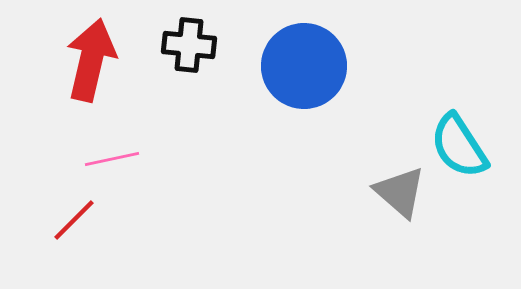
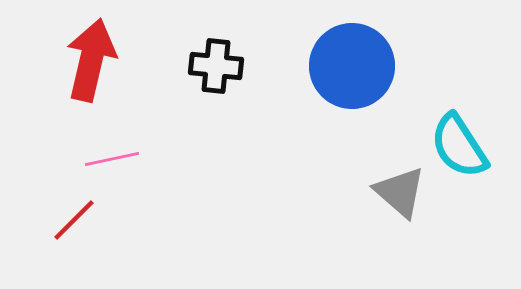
black cross: moved 27 px right, 21 px down
blue circle: moved 48 px right
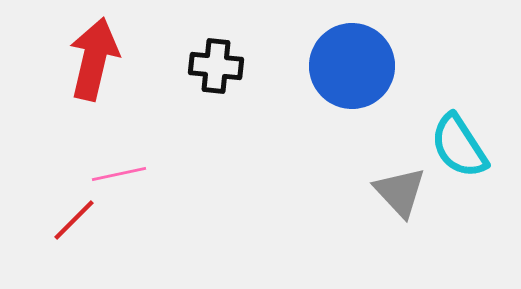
red arrow: moved 3 px right, 1 px up
pink line: moved 7 px right, 15 px down
gray triangle: rotated 6 degrees clockwise
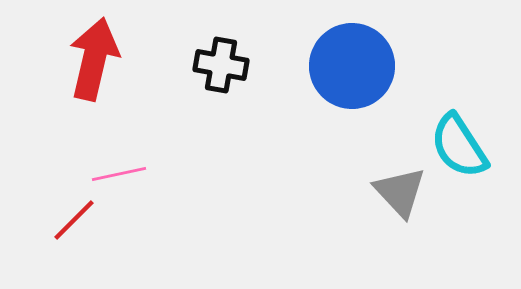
black cross: moved 5 px right, 1 px up; rotated 4 degrees clockwise
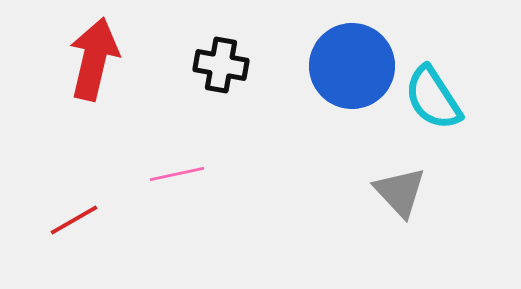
cyan semicircle: moved 26 px left, 48 px up
pink line: moved 58 px right
red line: rotated 15 degrees clockwise
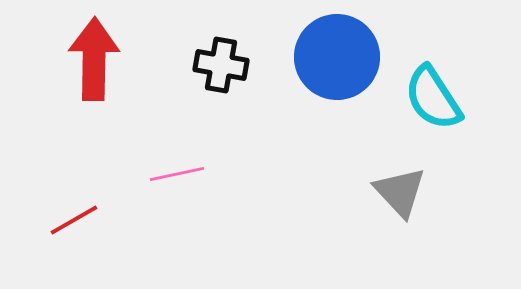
red arrow: rotated 12 degrees counterclockwise
blue circle: moved 15 px left, 9 px up
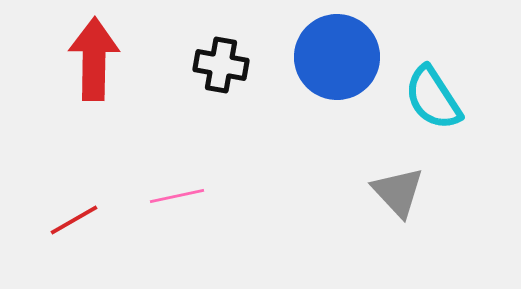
pink line: moved 22 px down
gray triangle: moved 2 px left
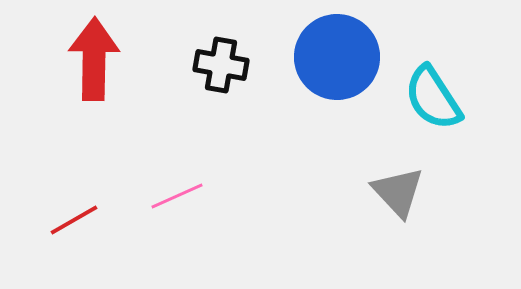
pink line: rotated 12 degrees counterclockwise
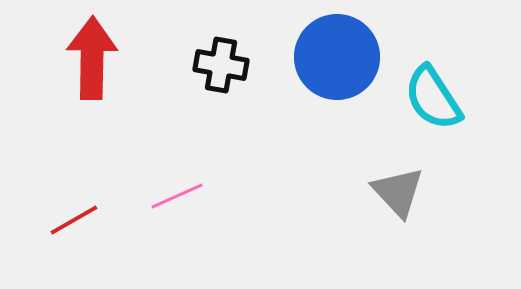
red arrow: moved 2 px left, 1 px up
